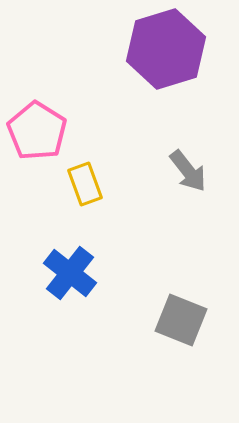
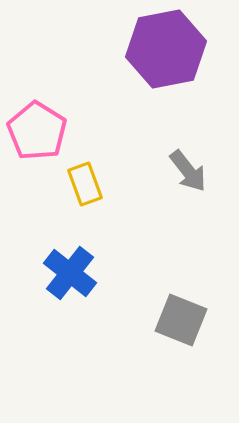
purple hexagon: rotated 6 degrees clockwise
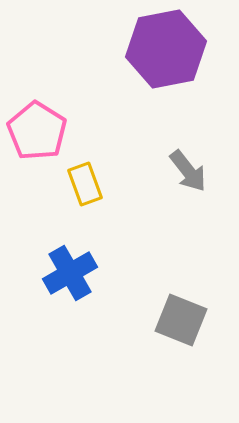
blue cross: rotated 22 degrees clockwise
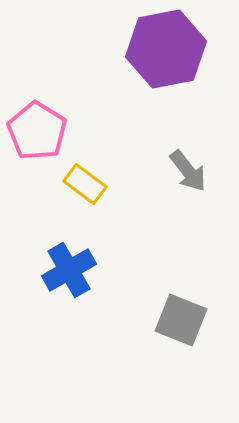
yellow rectangle: rotated 33 degrees counterclockwise
blue cross: moved 1 px left, 3 px up
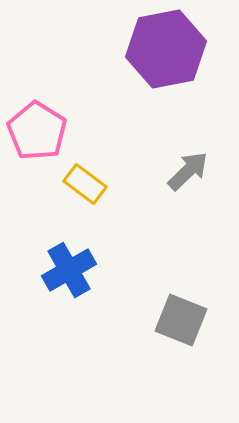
gray arrow: rotated 96 degrees counterclockwise
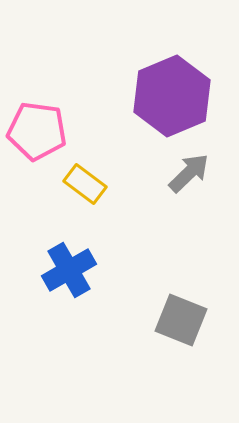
purple hexagon: moved 6 px right, 47 px down; rotated 12 degrees counterclockwise
pink pentagon: rotated 24 degrees counterclockwise
gray arrow: moved 1 px right, 2 px down
